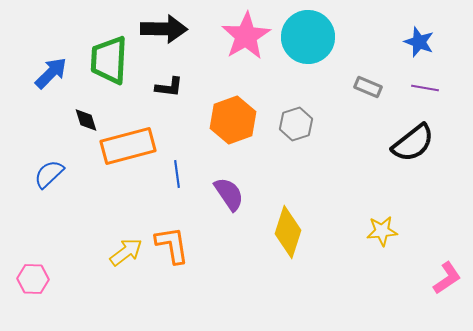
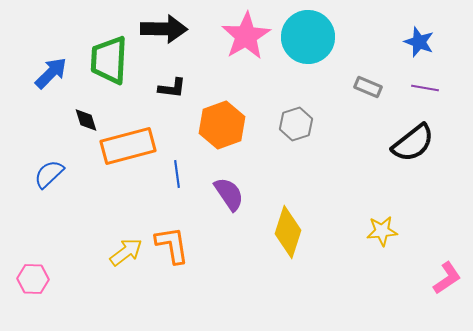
black L-shape: moved 3 px right, 1 px down
orange hexagon: moved 11 px left, 5 px down
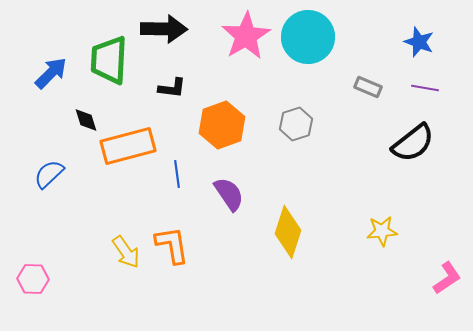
yellow arrow: rotated 92 degrees clockwise
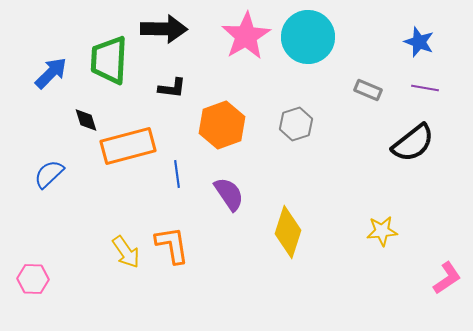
gray rectangle: moved 3 px down
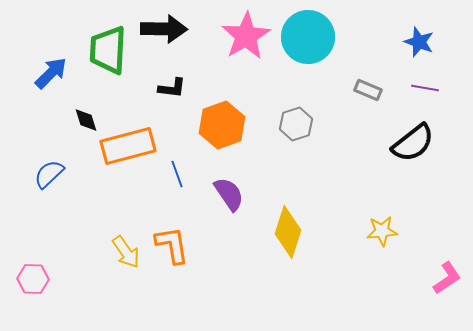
green trapezoid: moved 1 px left, 10 px up
blue line: rotated 12 degrees counterclockwise
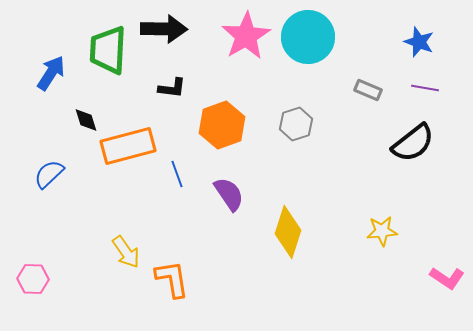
blue arrow: rotated 12 degrees counterclockwise
orange L-shape: moved 34 px down
pink L-shape: rotated 68 degrees clockwise
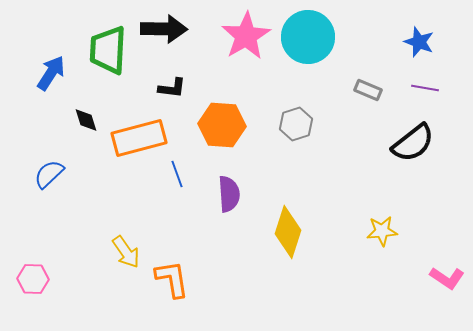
orange hexagon: rotated 24 degrees clockwise
orange rectangle: moved 11 px right, 8 px up
purple semicircle: rotated 30 degrees clockwise
